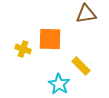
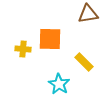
brown triangle: moved 2 px right
yellow cross: rotated 14 degrees counterclockwise
yellow rectangle: moved 3 px right, 4 px up
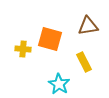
brown triangle: moved 12 px down
orange square: rotated 15 degrees clockwise
yellow rectangle: rotated 18 degrees clockwise
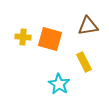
yellow cross: moved 12 px up
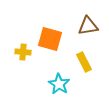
yellow cross: moved 15 px down
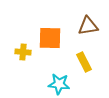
orange square: moved 1 px up; rotated 15 degrees counterclockwise
cyan star: rotated 25 degrees counterclockwise
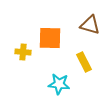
brown triangle: moved 2 px right, 1 px up; rotated 25 degrees clockwise
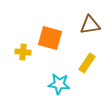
brown triangle: rotated 25 degrees counterclockwise
orange square: rotated 15 degrees clockwise
yellow rectangle: moved 3 px right, 1 px down; rotated 60 degrees clockwise
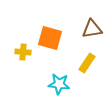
brown triangle: moved 2 px right, 4 px down
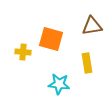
brown triangle: moved 3 px up
orange square: moved 1 px right, 1 px down
yellow rectangle: rotated 42 degrees counterclockwise
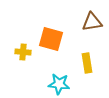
brown triangle: moved 4 px up
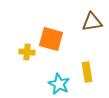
yellow cross: moved 4 px right
yellow rectangle: moved 9 px down
cyan star: rotated 20 degrees clockwise
